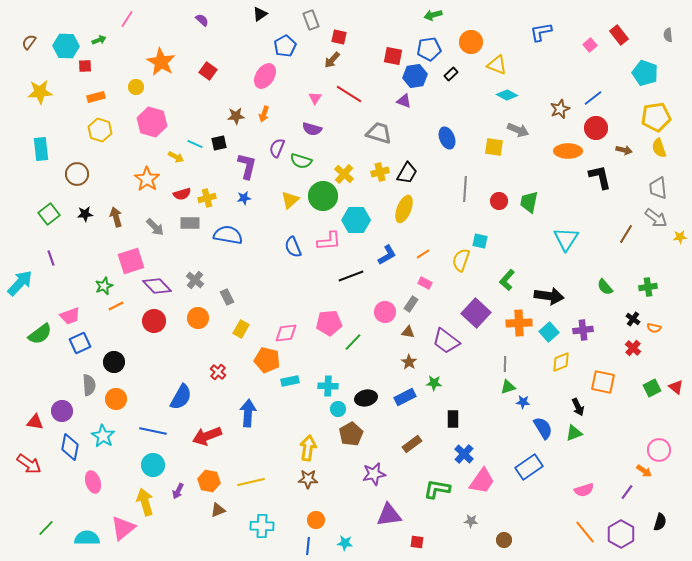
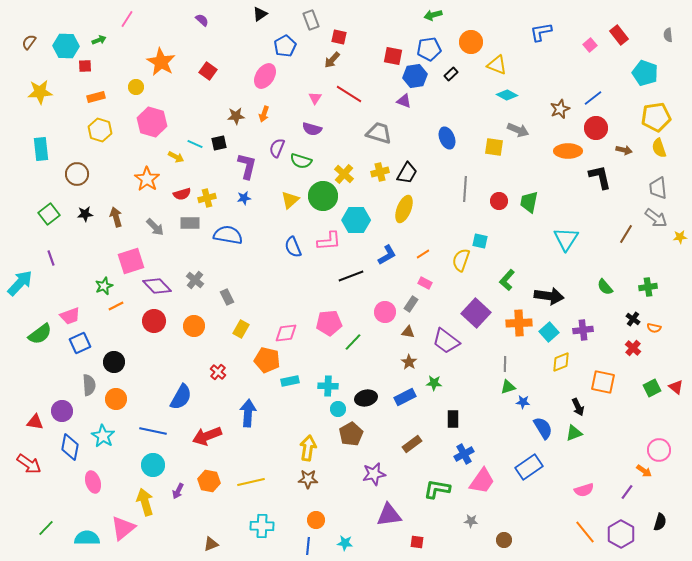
orange circle at (198, 318): moved 4 px left, 8 px down
blue cross at (464, 454): rotated 18 degrees clockwise
brown triangle at (218, 510): moved 7 px left, 34 px down
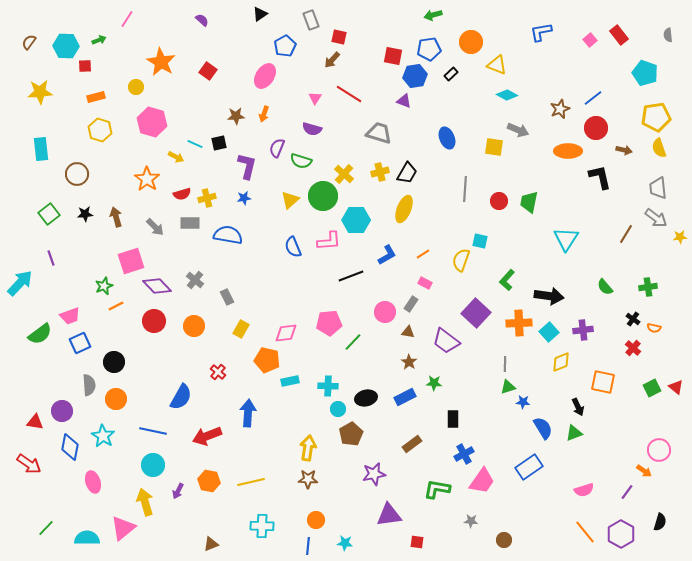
pink square at (590, 45): moved 5 px up
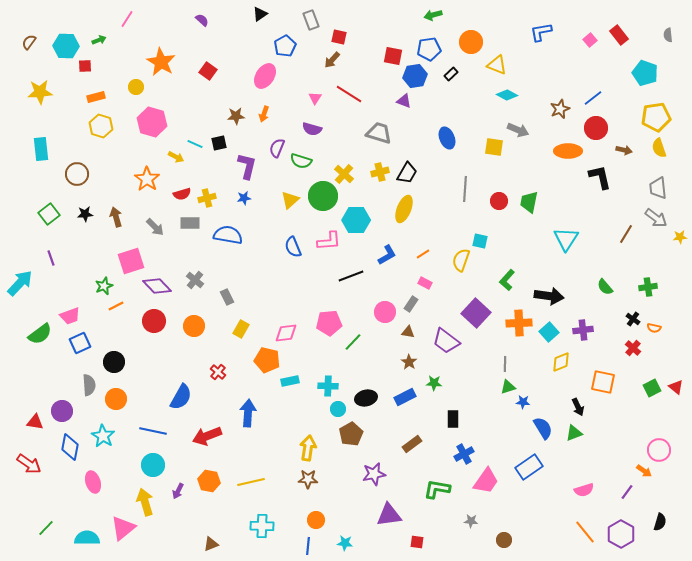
yellow hexagon at (100, 130): moved 1 px right, 4 px up
pink trapezoid at (482, 481): moved 4 px right
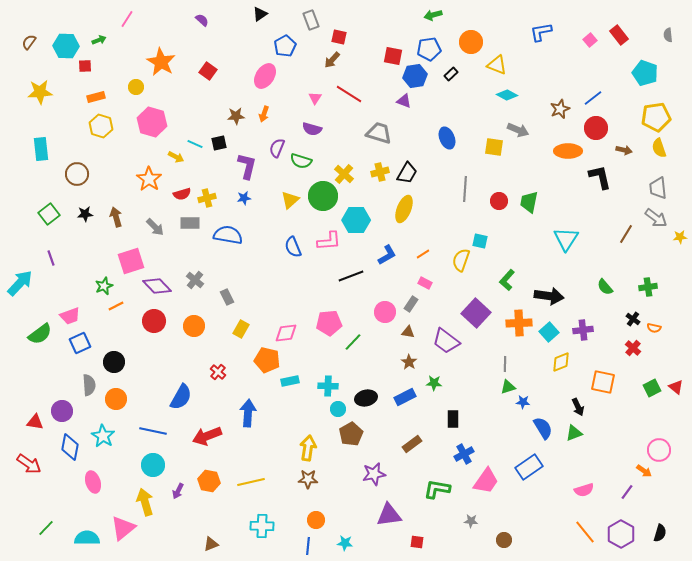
orange star at (147, 179): moved 2 px right
black semicircle at (660, 522): moved 11 px down
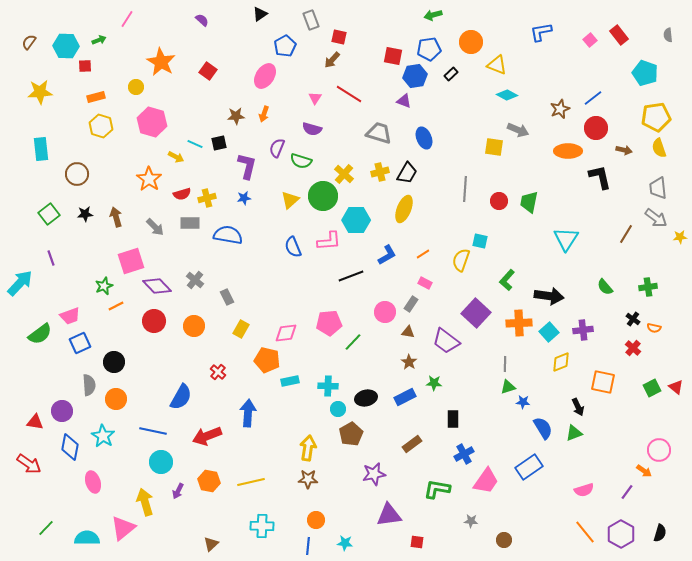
blue ellipse at (447, 138): moved 23 px left
cyan circle at (153, 465): moved 8 px right, 3 px up
brown triangle at (211, 544): rotated 21 degrees counterclockwise
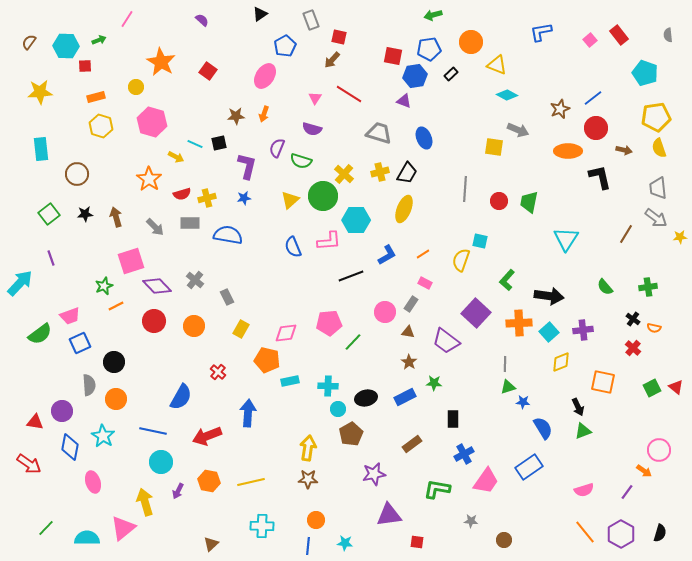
green triangle at (574, 433): moved 9 px right, 2 px up
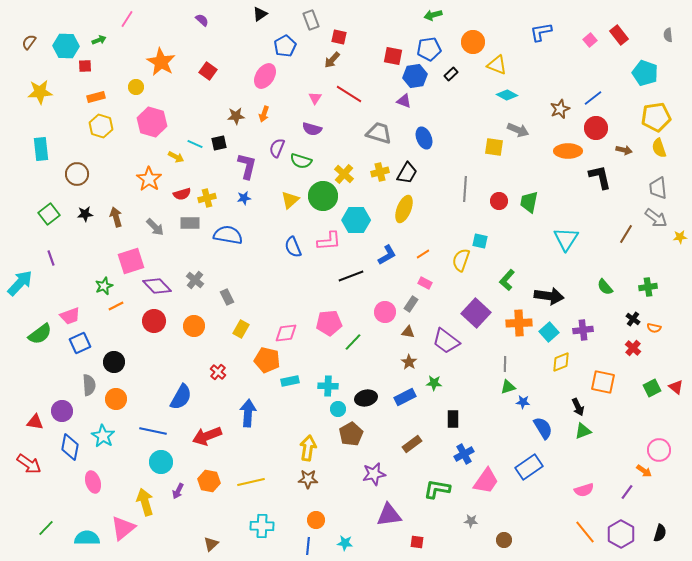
orange circle at (471, 42): moved 2 px right
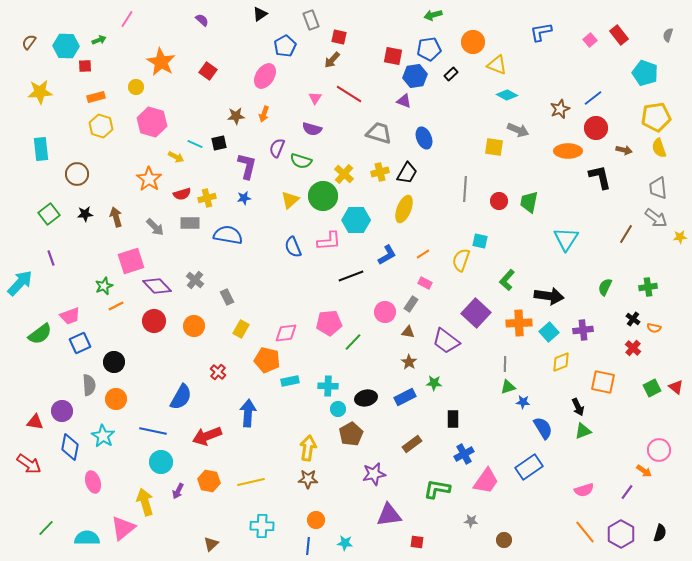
gray semicircle at (668, 35): rotated 24 degrees clockwise
green semicircle at (605, 287): rotated 66 degrees clockwise
